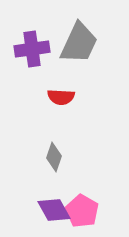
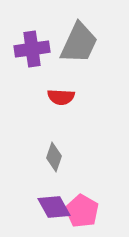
purple diamond: moved 3 px up
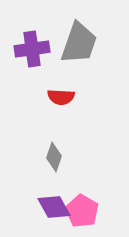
gray trapezoid: rotated 6 degrees counterclockwise
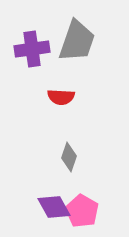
gray trapezoid: moved 2 px left, 2 px up
gray diamond: moved 15 px right
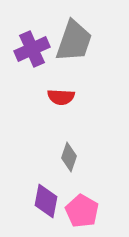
gray trapezoid: moved 3 px left
purple cross: rotated 16 degrees counterclockwise
purple diamond: moved 8 px left, 6 px up; rotated 40 degrees clockwise
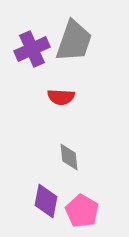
gray diamond: rotated 24 degrees counterclockwise
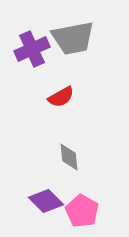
gray trapezoid: moved 1 px left, 3 px up; rotated 60 degrees clockwise
red semicircle: rotated 32 degrees counterclockwise
purple diamond: rotated 56 degrees counterclockwise
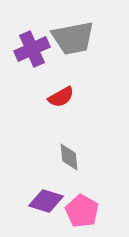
purple diamond: rotated 28 degrees counterclockwise
